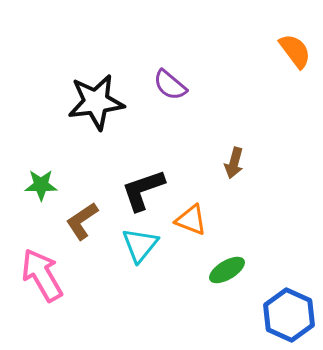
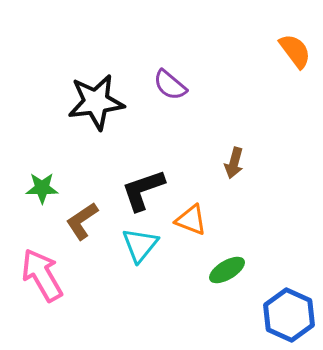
green star: moved 1 px right, 3 px down
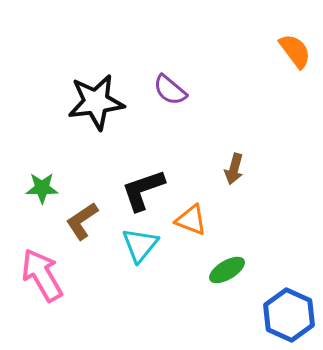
purple semicircle: moved 5 px down
brown arrow: moved 6 px down
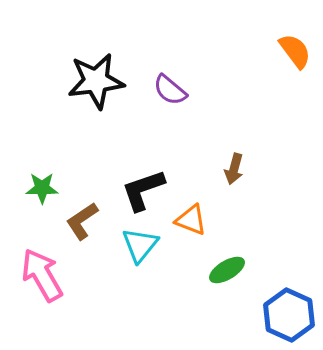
black star: moved 21 px up
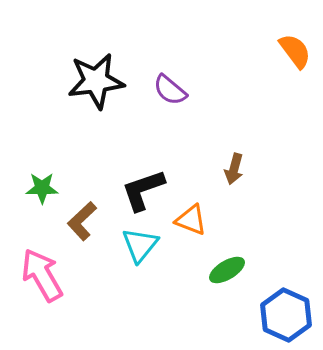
brown L-shape: rotated 9 degrees counterclockwise
blue hexagon: moved 3 px left
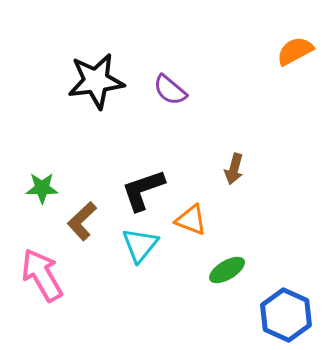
orange semicircle: rotated 81 degrees counterclockwise
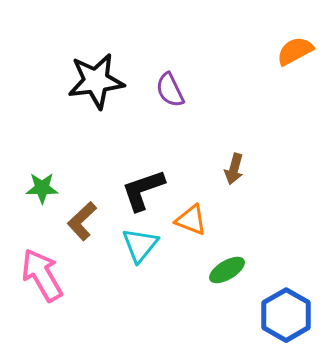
purple semicircle: rotated 24 degrees clockwise
blue hexagon: rotated 6 degrees clockwise
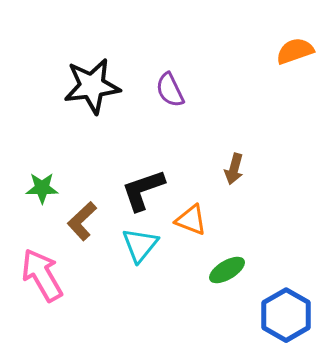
orange semicircle: rotated 9 degrees clockwise
black star: moved 4 px left, 5 px down
